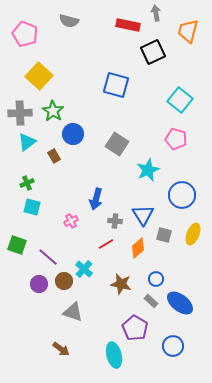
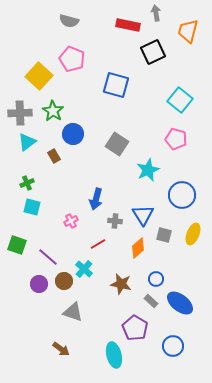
pink pentagon at (25, 34): moved 47 px right, 25 px down
red line at (106, 244): moved 8 px left
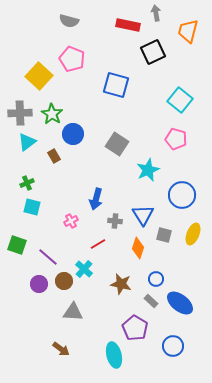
green star at (53, 111): moved 1 px left, 3 px down
orange diamond at (138, 248): rotated 30 degrees counterclockwise
gray triangle at (73, 312): rotated 15 degrees counterclockwise
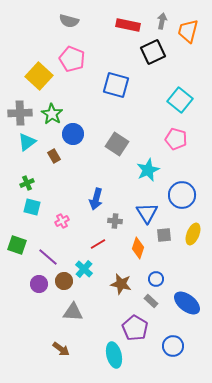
gray arrow at (156, 13): moved 6 px right, 8 px down; rotated 21 degrees clockwise
blue triangle at (143, 215): moved 4 px right, 2 px up
pink cross at (71, 221): moved 9 px left
gray square at (164, 235): rotated 21 degrees counterclockwise
blue ellipse at (180, 303): moved 7 px right
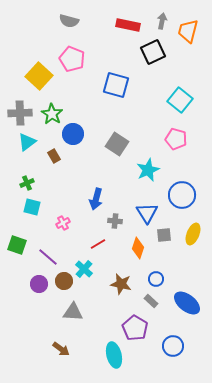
pink cross at (62, 221): moved 1 px right, 2 px down
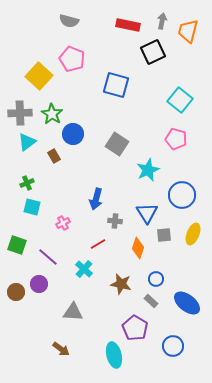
brown circle at (64, 281): moved 48 px left, 11 px down
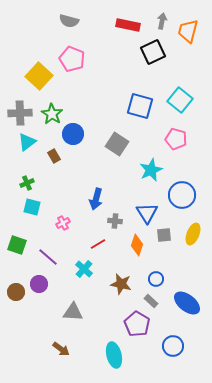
blue square at (116, 85): moved 24 px right, 21 px down
cyan star at (148, 170): moved 3 px right
orange diamond at (138, 248): moved 1 px left, 3 px up
purple pentagon at (135, 328): moved 2 px right, 4 px up
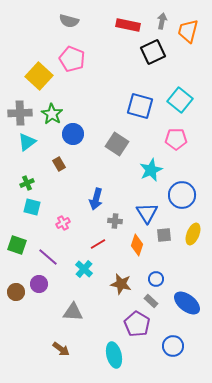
pink pentagon at (176, 139): rotated 15 degrees counterclockwise
brown rectangle at (54, 156): moved 5 px right, 8 px down
